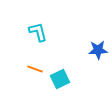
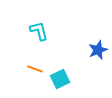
cyan L-shape: moved 1 px right, 1 px up
blue star: rotated 18 degrees counterclockwise
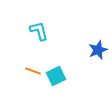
orange line: moved 2 px left, 2 px down
cyan square: moved 4 px left, 3 px up
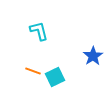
blue star: moved 5 px left, 6 px down; rotated 12 degrees counterclockwise
cyan square: moved 1 px left, 1 px down
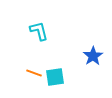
orange line: moved 1 px right, 2 px down
cyan square: rotated 18 degrees clockwise
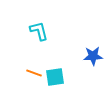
blue star: rotated 30 degrees clockwise
